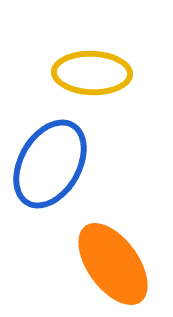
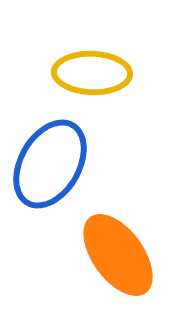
orange ellipse: moved 5 px right, 9 px up
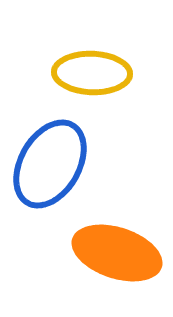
orange ellipse: moved 1 px left, 2 px up; rotated 36 degrees counterclockwise
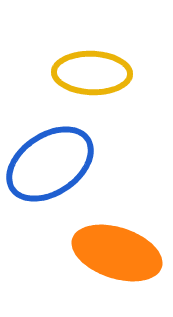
blue ellipse: rotated 26 degrees clockwise
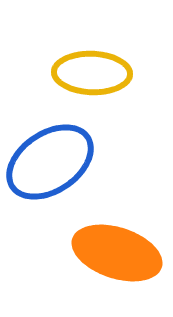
blue ellipse: moved 2 px up
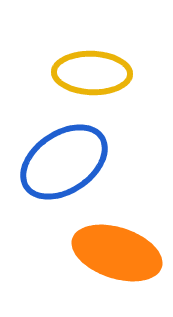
blue ellipse: moved 14 px right
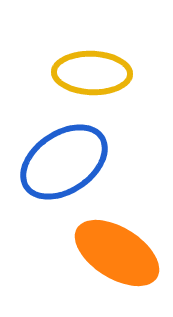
orange ellipse: rotated 14 degrees clockwise
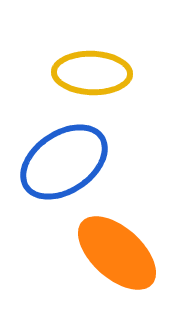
orange ellipse: rotated 10 degrees clockwise
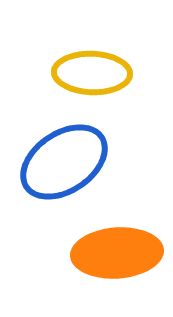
orange ellipse: rotated 46 degrees counterclockwise
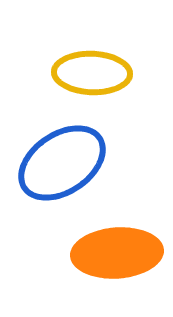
blue ellipse: moved 2 px left, 1 px down
